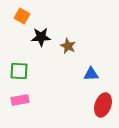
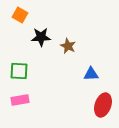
orange square: moved 2 px left, 1 px up
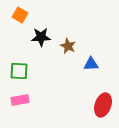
blue triangle: moved 10 px up
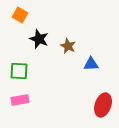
black star: moved 2 px left, 2 px down; rotated 24 degrees clockwise
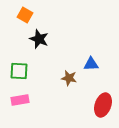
orange square: moved 5 px right
brown star: moved 1 px right, 32 px down; rotated 14 degrees counterclockwise
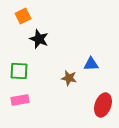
orange square: moved 2 px left, 1 px down; rotated 35 degrees clockwise
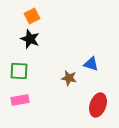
orange square: moved 9 px right
black star: moved 9 px left
blue triangle: rotated 21 degrees clockwise
red ellipse: moved 5 px left
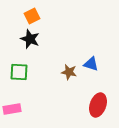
green square: moved 1 px down
brown star: moved 6 px up
pink rectangle: moved 8 px left, 9 px down
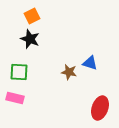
blue triangle: moved 1 px left, 1 px up
red ellipse: moved 2 px right, 3 px down
pink rectangle: moved 3 px right, 11 px up; rotated 24 degrees clockwise
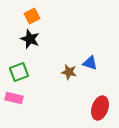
green square: rotated 24 degrees counterclockwise
pink rectangle: moved 1 px left
